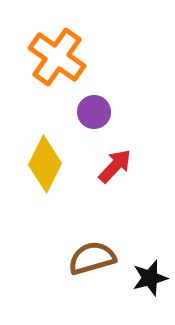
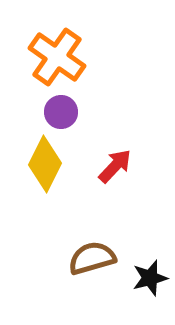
purple circle: moved 33 px left
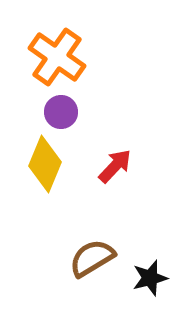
yellow diamond: rotated 4 degrees counterclockwise
brown semicircle: rotated 15 degrees counterclockwise
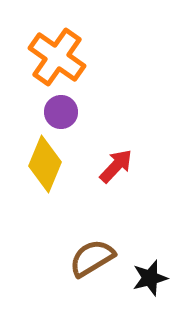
red arrow: moved 1 px right
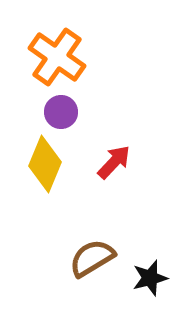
red arrow: moved 2 px left, 4 px up
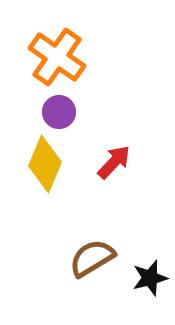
purple circle: moved 2 px left
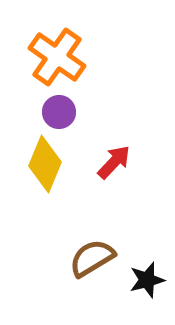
black star: moved 3 px left, 2 px down
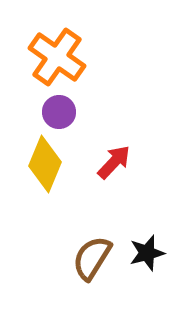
brown semicircle: rotated 27 degrees counterclockwise
black star: moved 27 px up
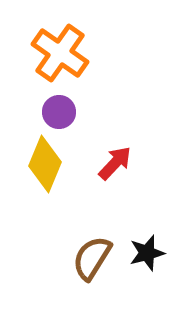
orange cross: moved 3 px right, 4 px up
red arrow: moved 1 px right, 1 px down
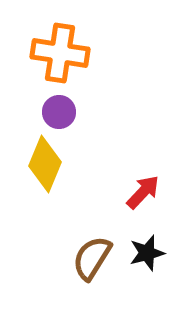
orange cross: rotated 26 degrees counterclockwise
red arrow: moved 28 px right, 29 px down
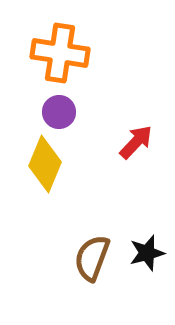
red arrow: moved 7 px left, 50 px up
brown semicircle: rotated 12 degrees counterclockwise
